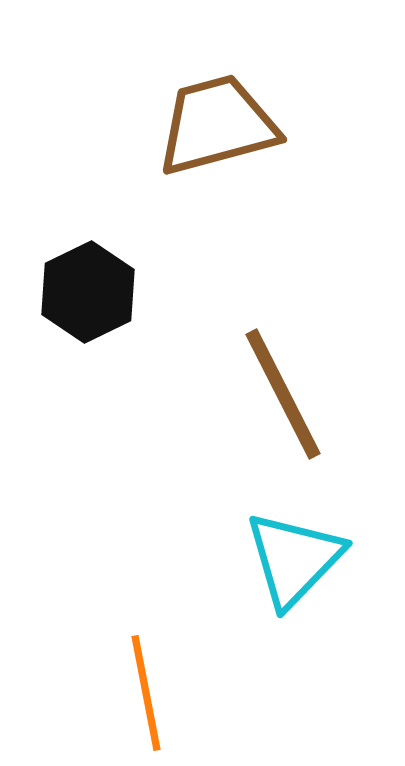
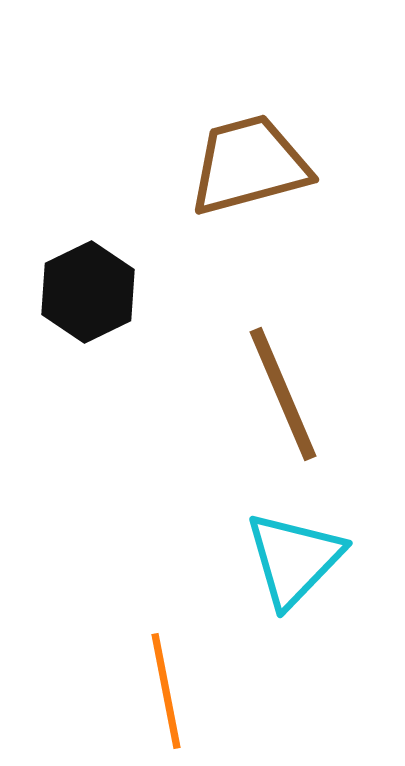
brown trapezoid: moved 32 px right, 40 px down
brown line: rotated 4 degrees clockwise
orange line: moved 20 px right, 2 px up
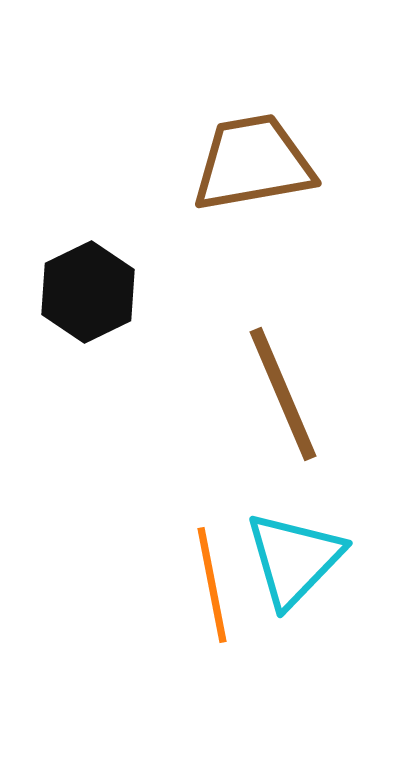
brown trapezoid: moved 4 px right, 2 px up; rotated 5 degrees clockwise
orange line: moved 46 px right, 106 px up
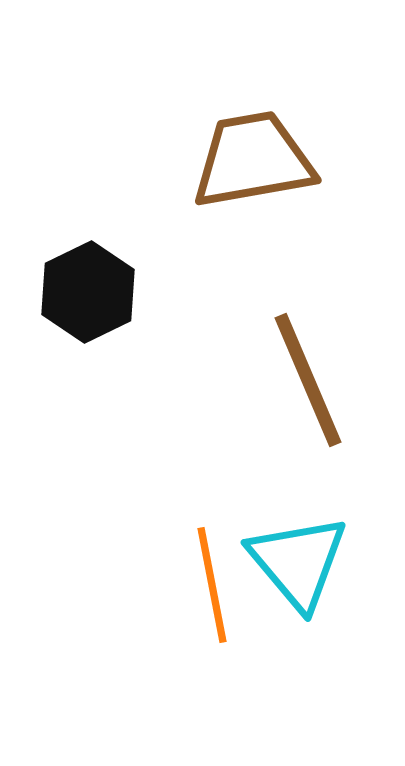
brown trapezoid: moved 3 px up
brown line: moved 25 px right, 14 px up
cyan triangle: moved 4 px right, 3 px down; rotated 24 degrees counterclockwise
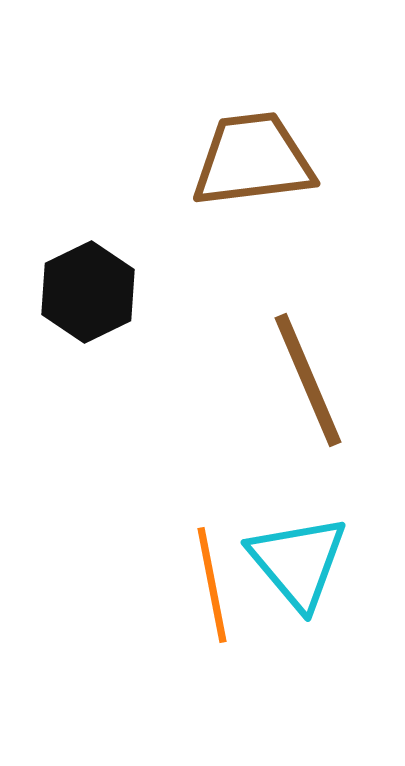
brown trapezoid: rotated 3 degrees clockwise
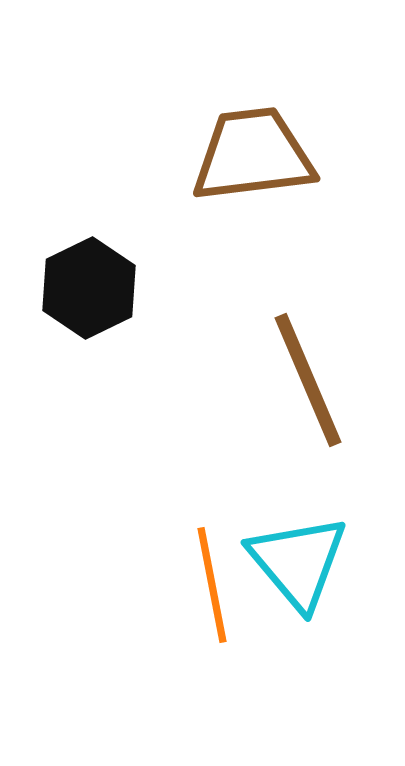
brown trapezoid: moved 5 px up
black hexagon: moved 1 px right, 4 px up
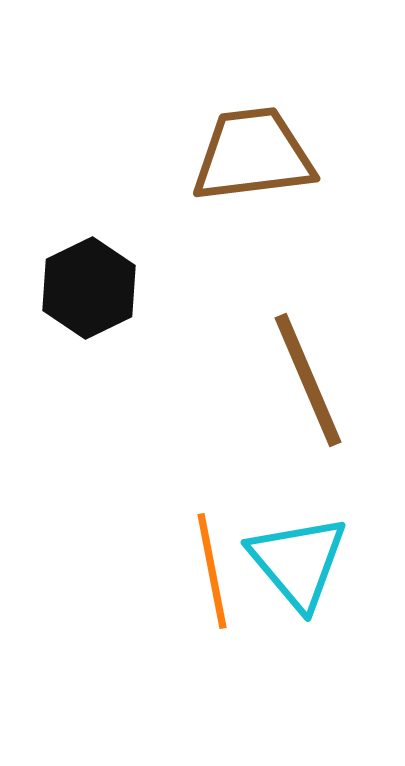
orange line: moved 14 px up
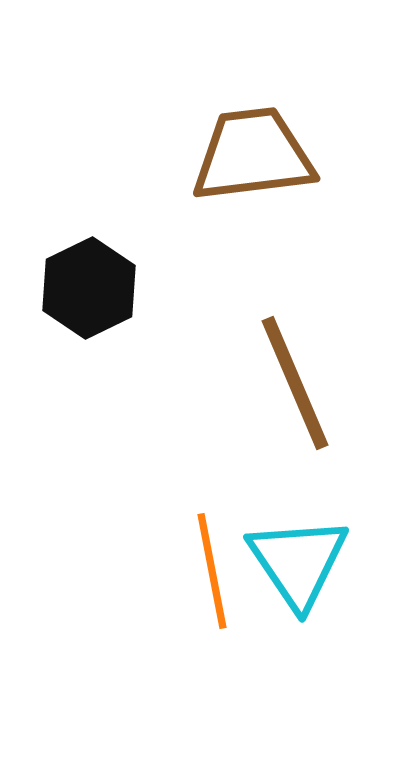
brown line: moved 13 px left, 3 px down
cyan triangle: rotated 6 degrees clockwise
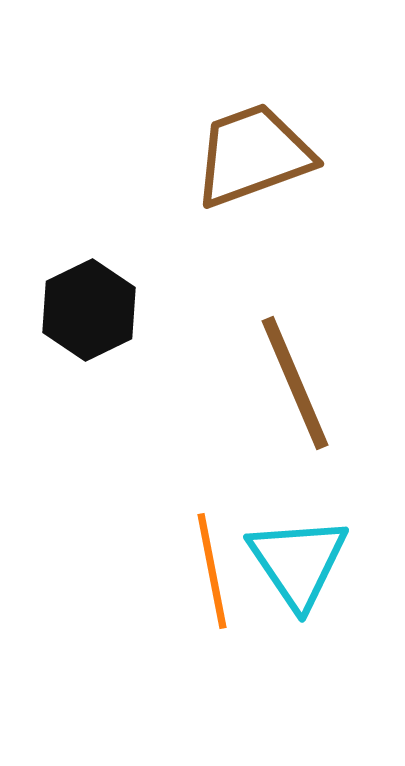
brown trapezoid: rotated 13 degrees counterclockwise
black hexagon: moved 22 px down
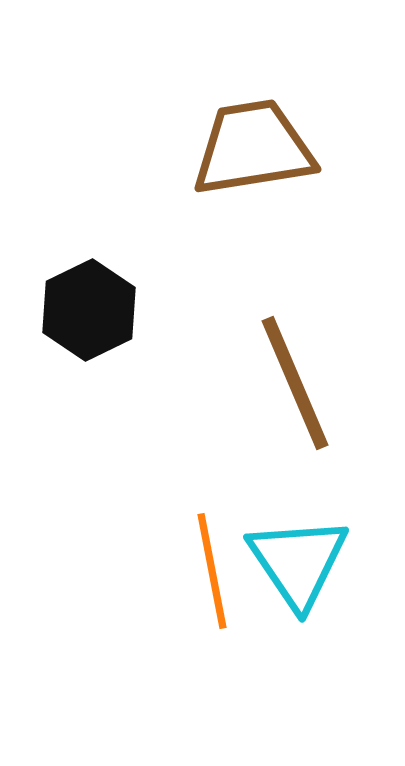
brown trapezoid: moved 7 px up; rotated 11 degrees clockwise
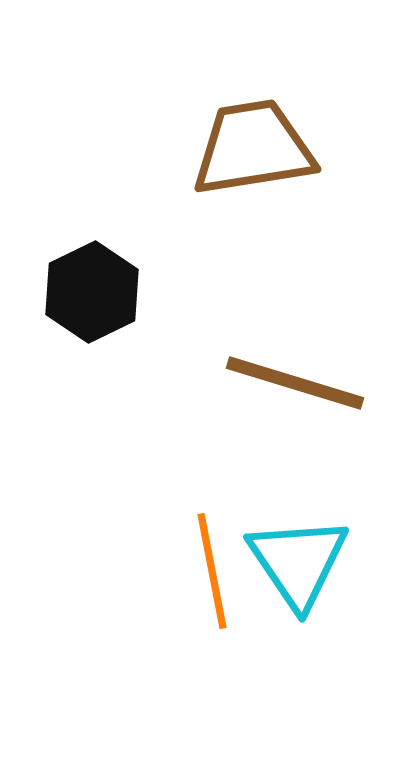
black hexagon: moved 3 px right, 18 px up
brown line: rotated 50 degrees counterclockwise
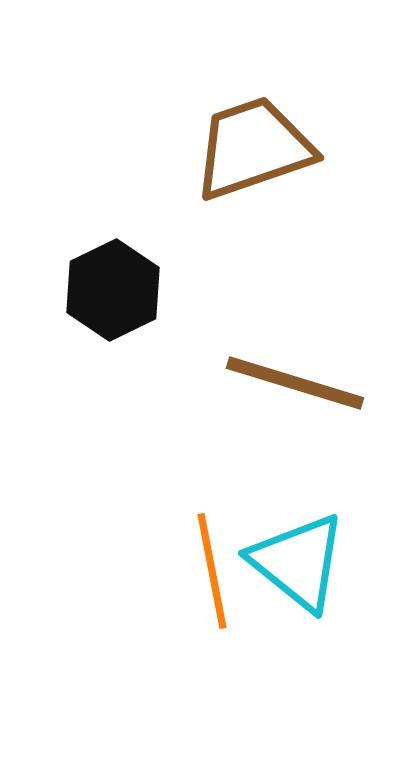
brown trapezoid: rotated 10 degrees counterclockwise
black hexagon: moved 21 px right, 2 px up
cyan triangle: rotated 17 degrees counterclockwise
